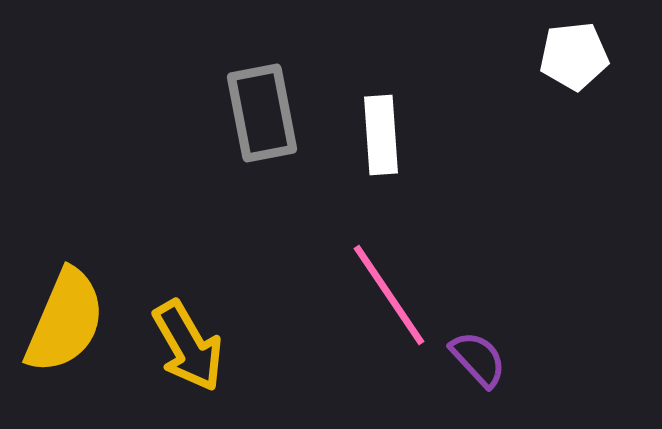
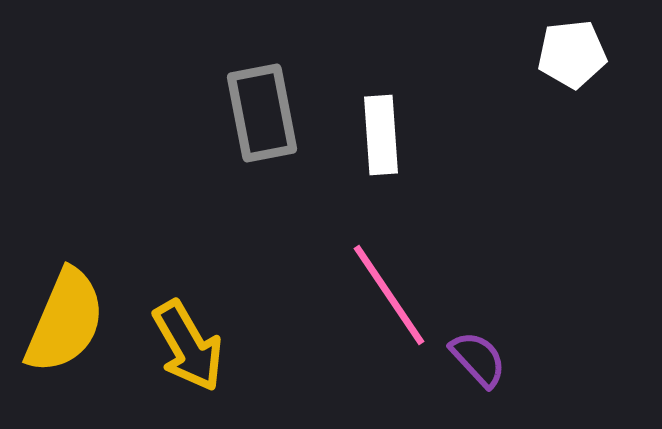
white pentagon: moved 2 px left, 2 px up
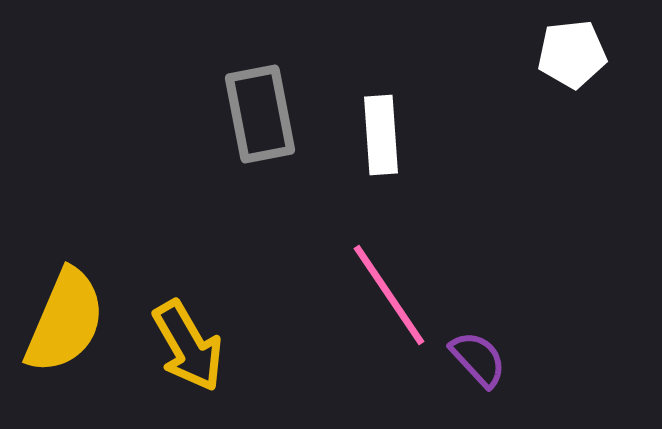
gray rectangle: moved 2 px left, 1 px down
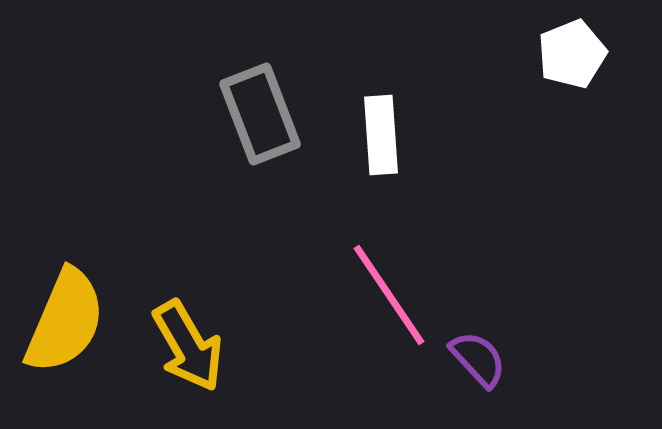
white pentagon: rotated 16 degrees counterclockwise
gray rectangle: rotated 10 degrees counterclockwise
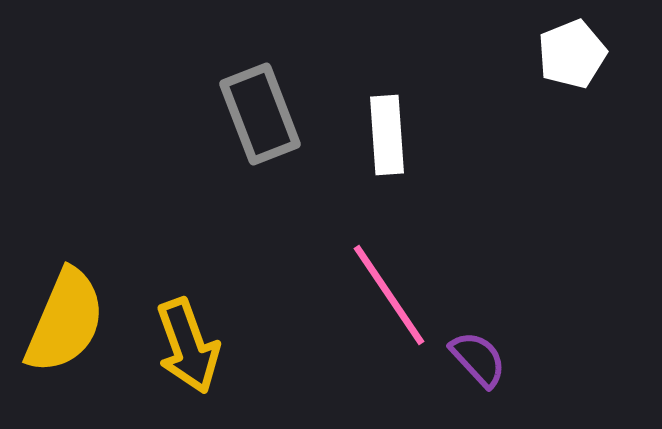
white rectangle: moved 6 px right
yellow arrow: rotated 10 degrees clockwise
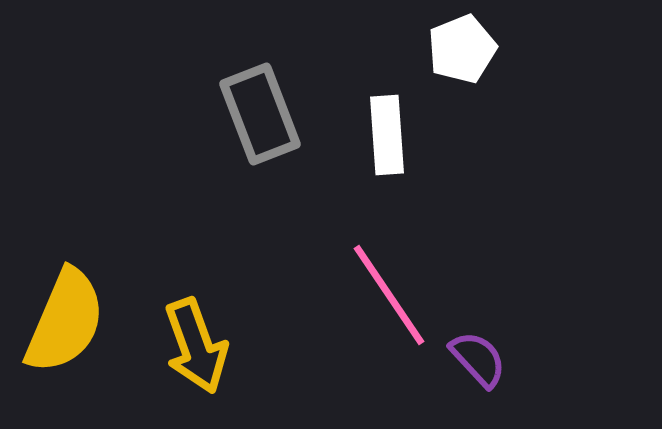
white pentagon: moved 110 px left, 5 px up
yellow arrow: moved 8 px right
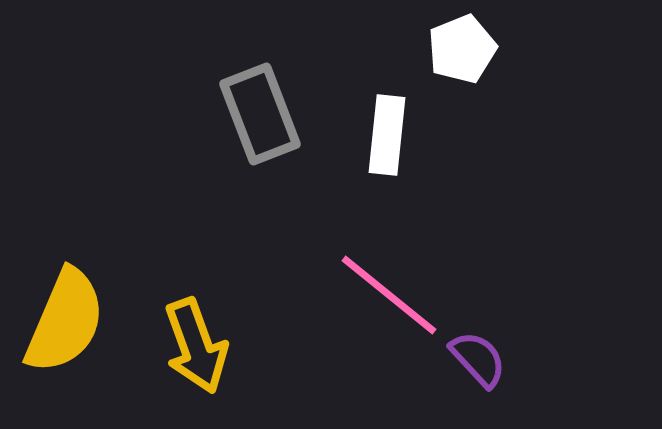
white rectangle: rotated 10 degrees clockwise
pink line: rotated 17 degrees counterclockwise
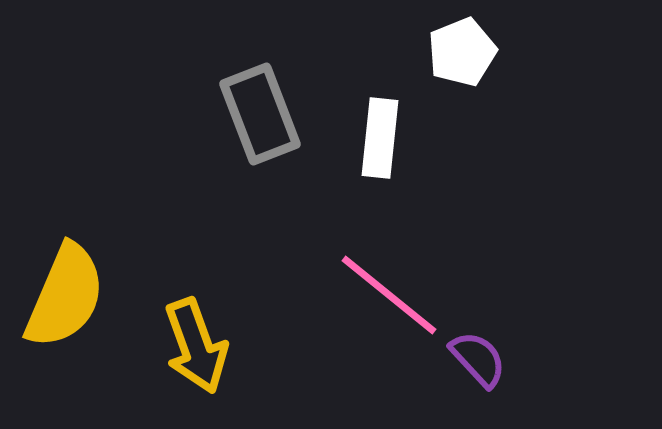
white pentagon: moved 3 px down
white rectangle: moved 7 px left, 3 px down
yellow semicircle: moved 25 px up
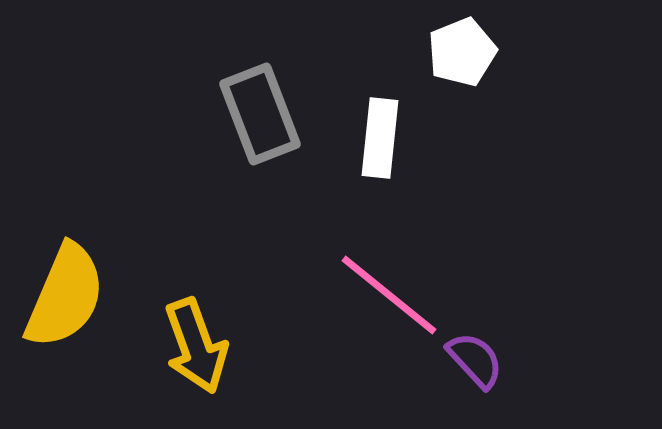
purple semicircle: moved 3 px left, 1 px down
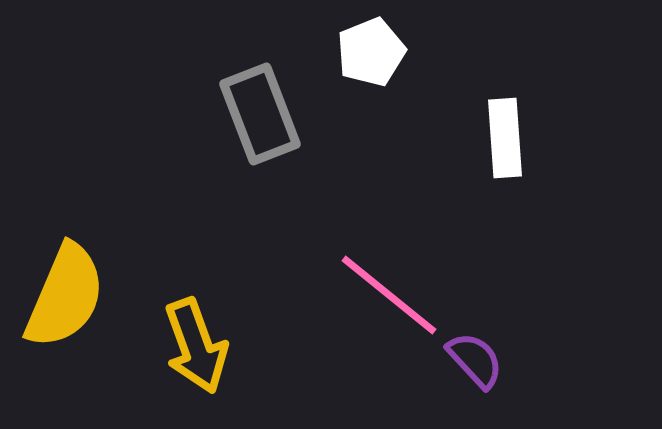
white pentagon: moved 91 px left
white rectangle: moved 125 px right; rotated 10 degrees counterclockwise
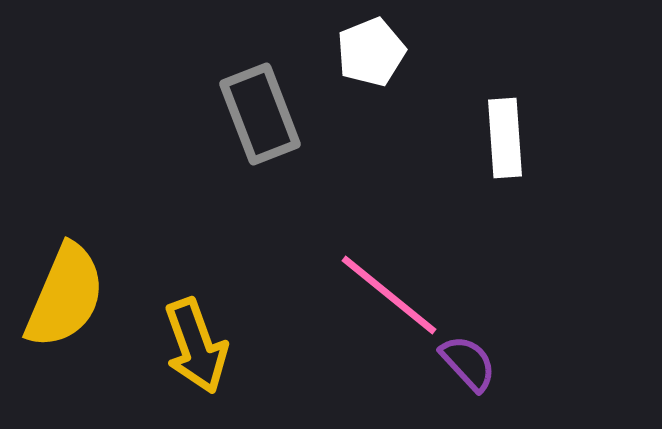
purple semicircle: moved 7 px left, 3 px down
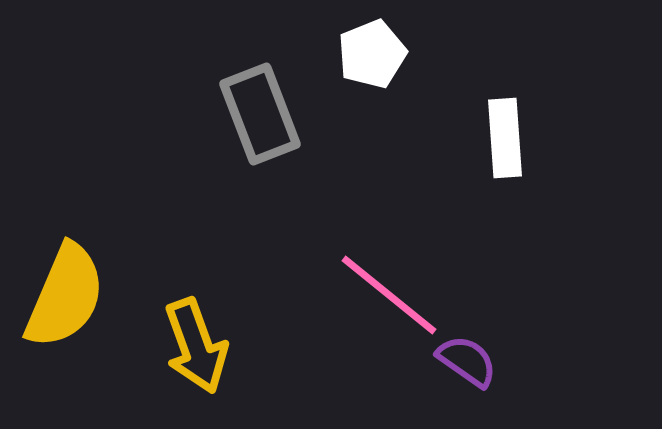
white pentagon: moved 1 px right, 2 px down
purple semicircle: moved 1 px left, 2 px up; rotated 12 degrees counterclockwise
